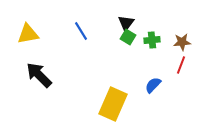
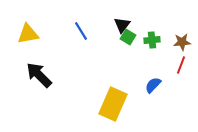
black triangle: moved 4 px left, 2 px down
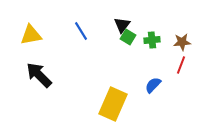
yellow triangle: moved 3 px right, 1 px down
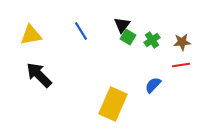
green cross: rotated 28 degrees counterclockwise
red line: rotated 60 degrees clockwise
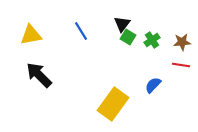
black triangle: moved 1 px up
red line: rotated 18 degrees clockwise
yellow rectangle: rotated 12 degrees clockwise
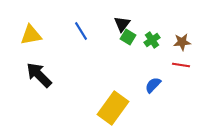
yellow rectangle: moved 4 px down
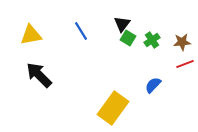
green square: moved 1 px down
red line: moved 4 px right, 1 px up; rotated 30 degrees counterclockwise
